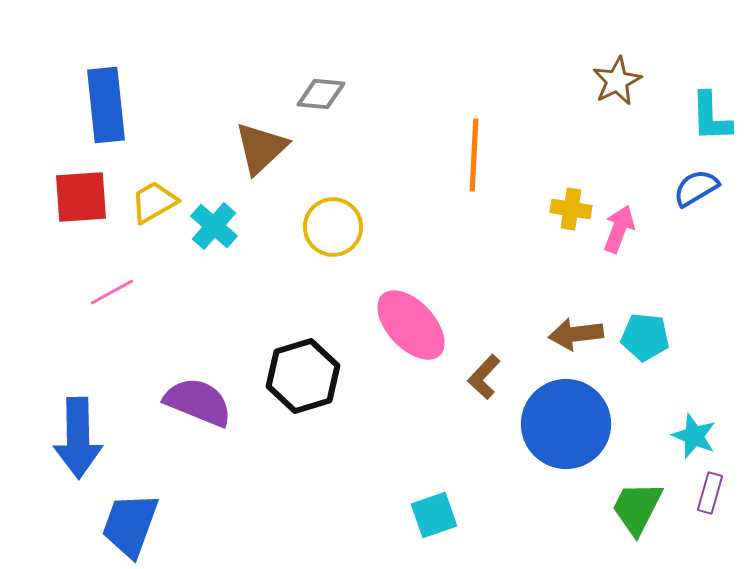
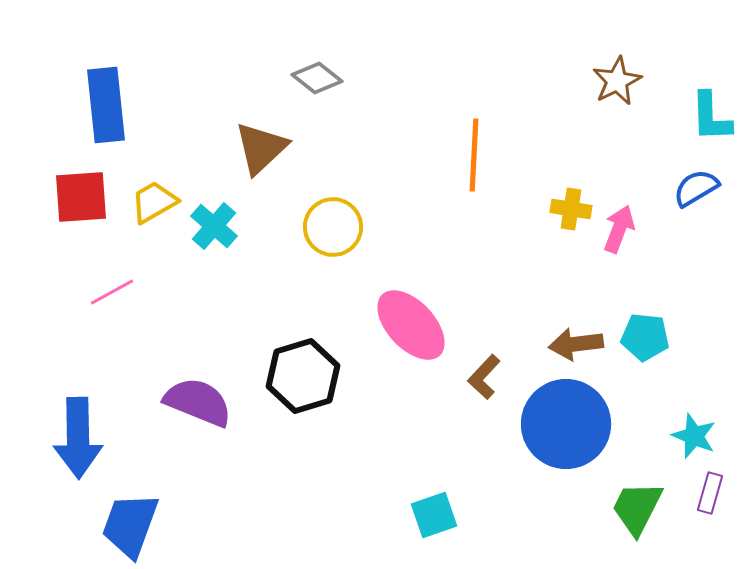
gray diamond: moved 4 px left, 16 px up; rotated 33 degrees clockwise
brown arrow: moved 10 px down
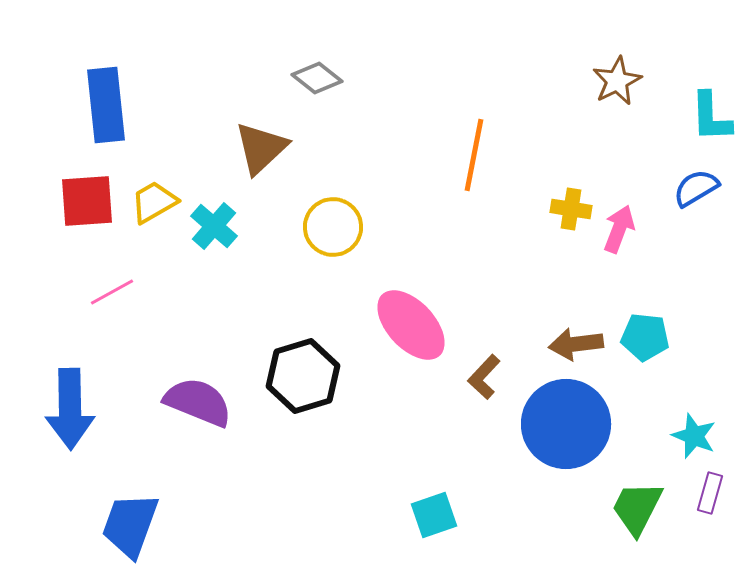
orange line: rotated 8 degrees clockwise
red square: moved 6 px right, 4 px down
blue arrow: moved 8 px left, 29 px up
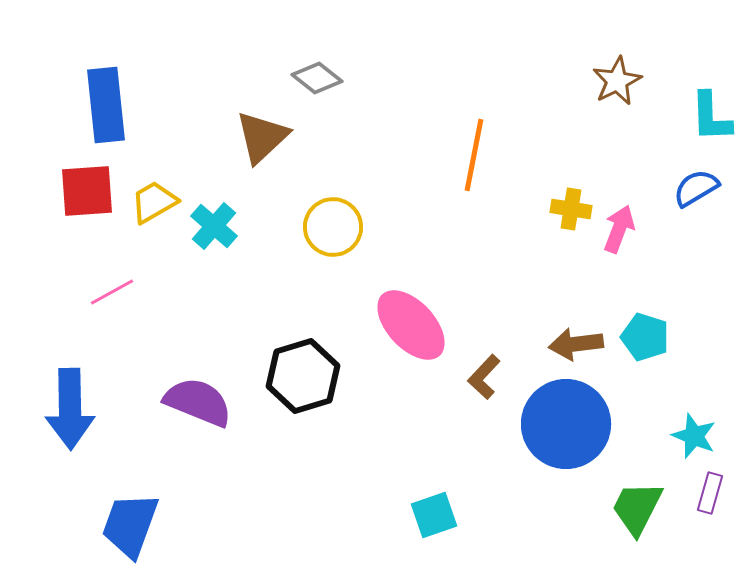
brown triangle: moved 1 px right, 11 px up
red square: moved 10 px up
cyan pentagon: rotated 12 degrees clockwise
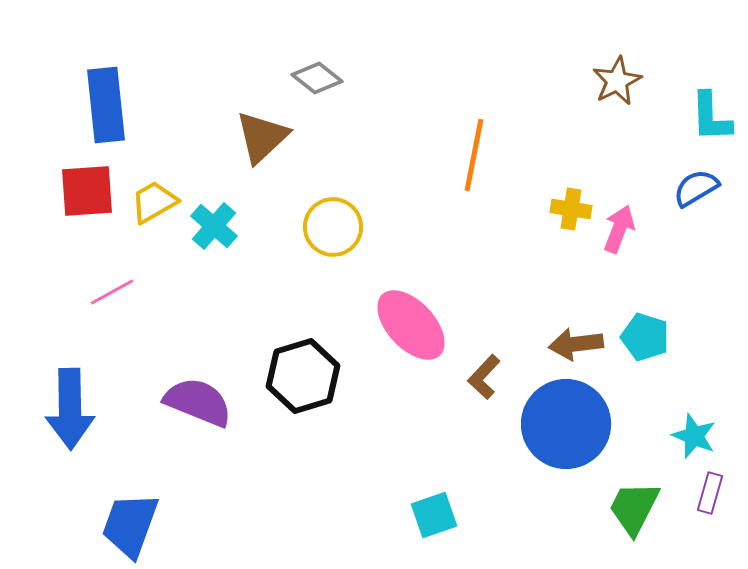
green trapezoid: moved 3 px left
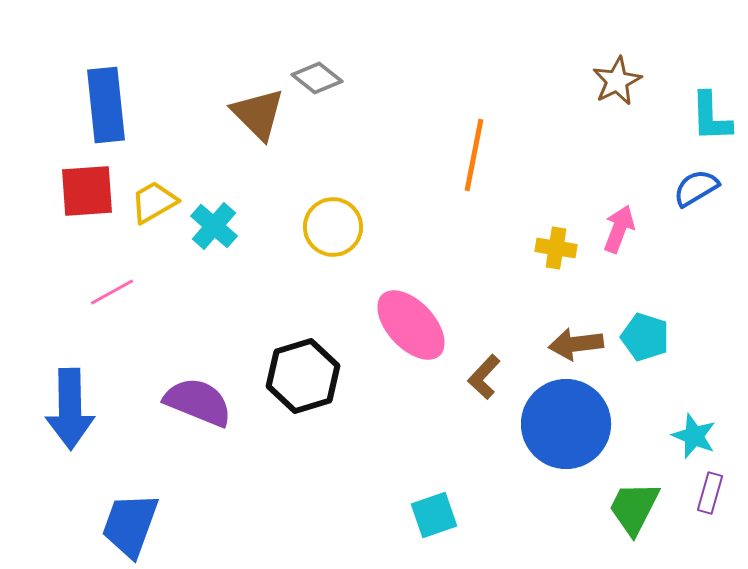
brown triangle: moved 4 px left, 23 px up; rotated 32 degrees counterclockwise
yellow cross: moved 15 px left, 39 px down
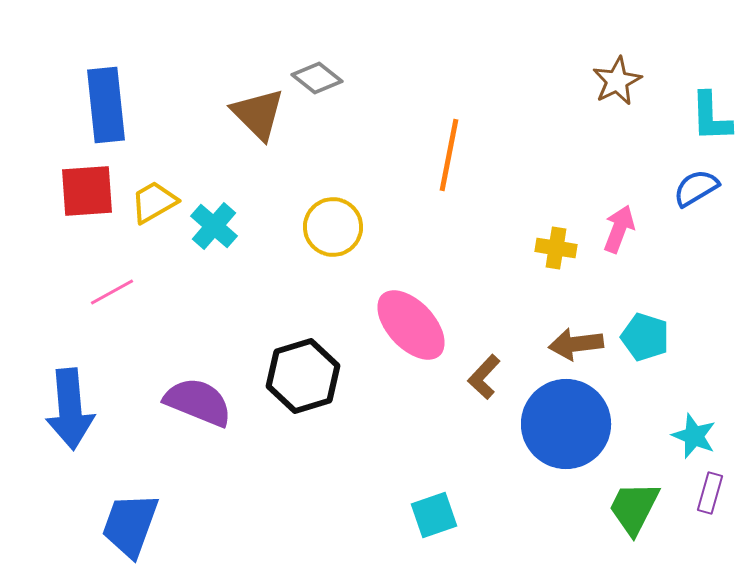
orange line: moved 25 px left
blue arrow: rotated 4 degrees counterclockwise
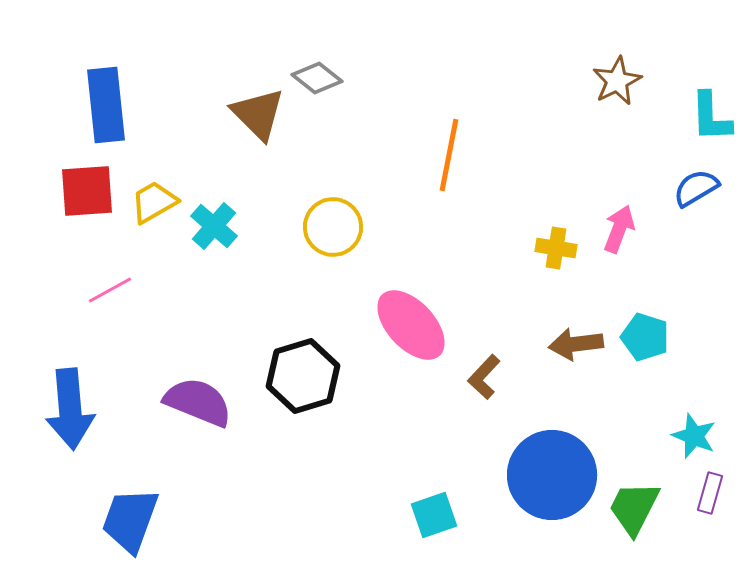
pink line: moved 2 px left, 2 px up
blue circle: moved 14 px left, 51 px down
blue trapezoid: moved 5 px up
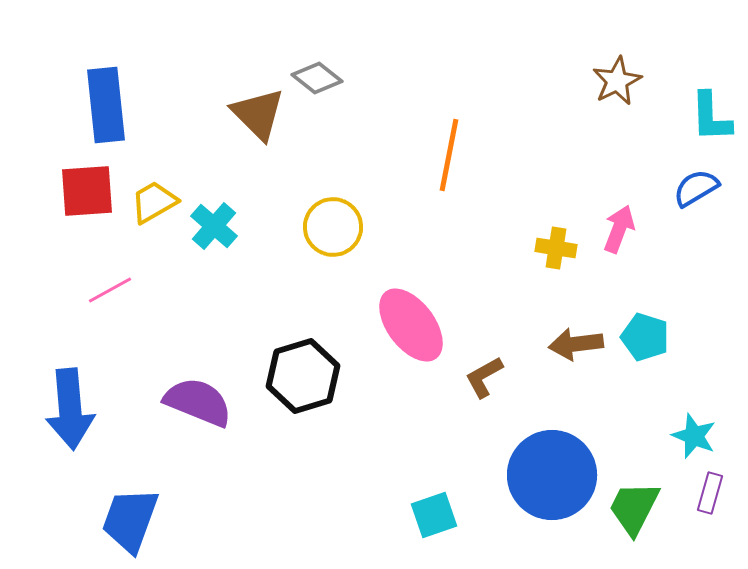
pink ellipse: rotated 6 degrees clockwise
brown L-shape: rotated 18 degrees clockwise
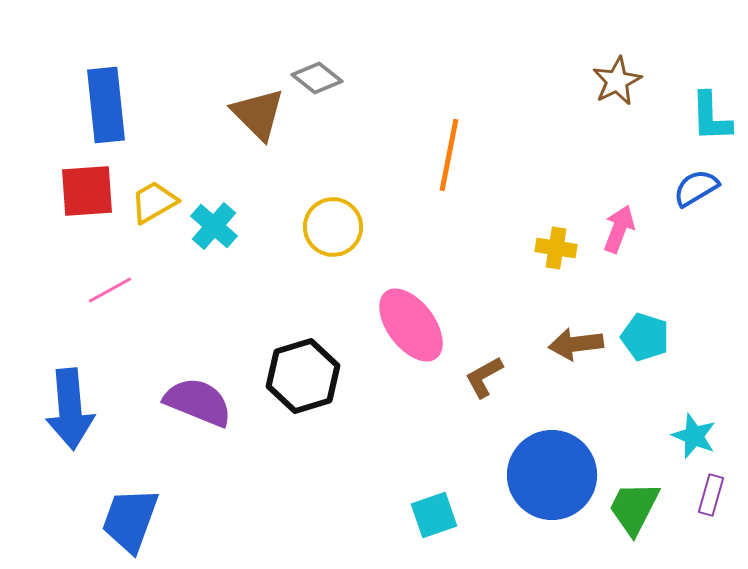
purple rectangle: moved 1 px right, 2 px down
